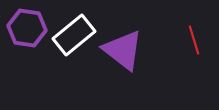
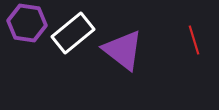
purple hexagon: moved 5 px up
white rectangle: moved 1 px left, 2 px up
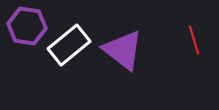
purple hexagon: moved 3 px down
white rectangle: moved 4 px left, 12 px down
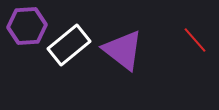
purple hexagon: rotated 12 degrees counterclockwise
red line: moved 1 px right; rotated 24 degrees counterclockwise
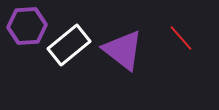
red line: moved 14 px left, 2 px up
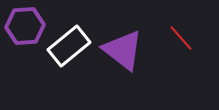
purple hexagon: moved 2 px left
white rectangle: moved 1 px down
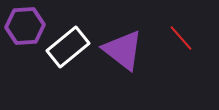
white rectangle: moved 1 px left, 1 px down
